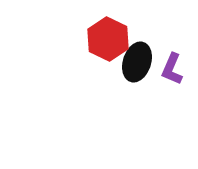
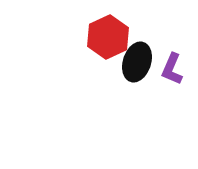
red hexagon: moved 2 px up; rotated 9 degrees clockwise
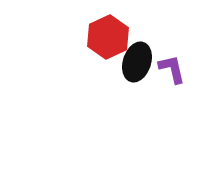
purple L-shape: rotated 144 degrees clockwise
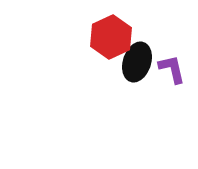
red hexagon: moved 3 px right
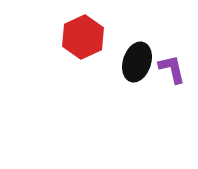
red hexagon: moved 28 px left
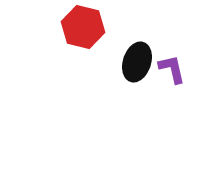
red hexagon: moved 10 px up; rotated 21 degrees counterclockwise
